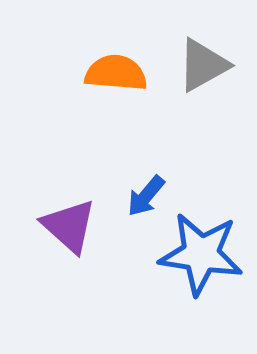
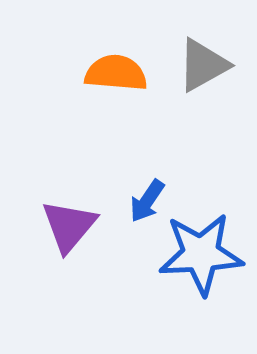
blue arrow: moved 1 px right, 5 px down; rotated 6 degrees counterclockwise
purple triangle: rotated 28 degrees clockwise
blue star: rotated 12 degrees counterclockwise
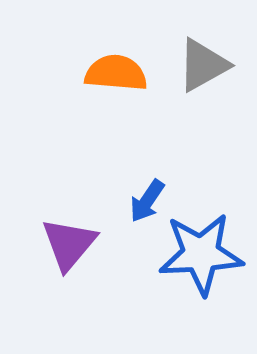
purple triangle: moved 18 px down
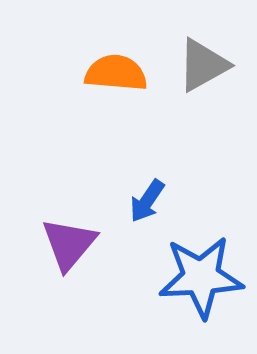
blue star: moved 23 px down
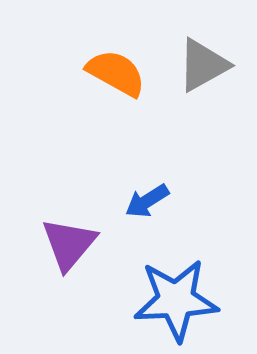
orange semicircle: rotated 24 degrees clockwise
blue arrow: rotated 24 degrees clockwise
blue star: moved 25 px left, 23 px down
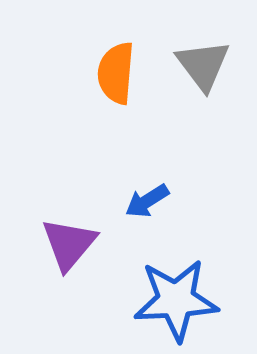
gray triangle: rotated 38 degrees counterclockwise
orange semicircle: rotated 114 degrees counterclockwise
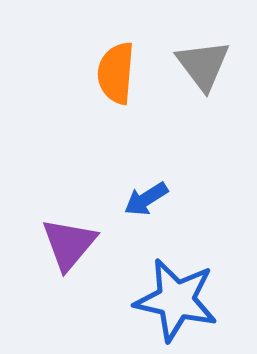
blue arrow: moved 1 px left, 2 px up
blue star: rotated 16 degrees clockwise
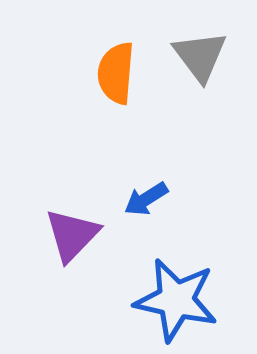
gray triangle: moved 3 px left, 9 px up
purple triangle: moved 3 px right, 9 px up; rotated 4 degrees clockwise
